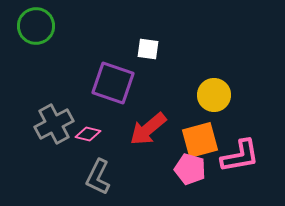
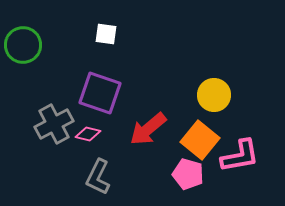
green circle: moved 13 px left, 19 px down
white square: moved 42 px left, 15 px up
purple square: moved 13 px left, 10 px down
orange square: rotated 36 degrees counterclockwise
pink pentagon: moved 2 px left, 5 px down
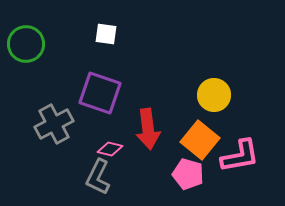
green circle: moved 3 px right, 1 px up
red arrow: rotated 57 degrees counterclockwise
pink diamond: moved 22 px right, 15 px down
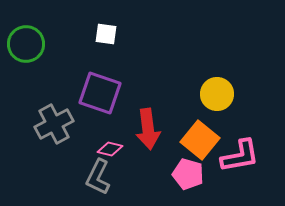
yellow circle: moved 3 px right, 1 px up
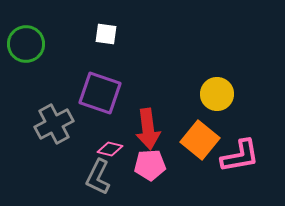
pink pentagon: moved 38 px left, 9 px up; rotated 20 degrees counterclockwise
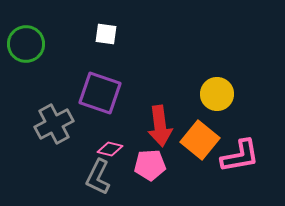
red arrow: moved 12 px right, 3 px up
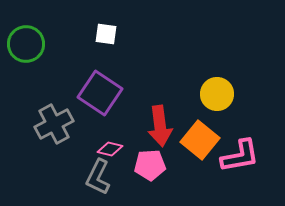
purple square: rotated 15 degrees clockwise
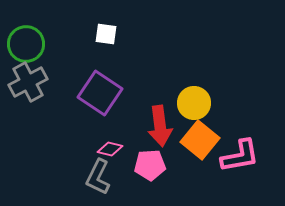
yellow circle: moved 23 px left, 9 px down
gray cross: moved 26 px left, 42 px up
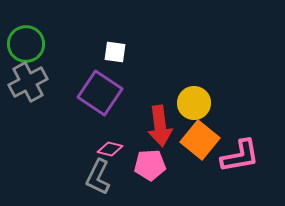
white square: moved 9 px right, 18 px down
